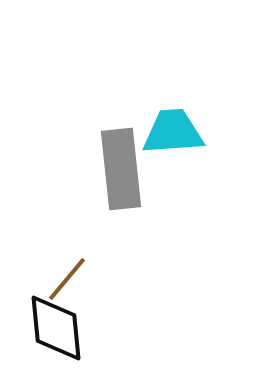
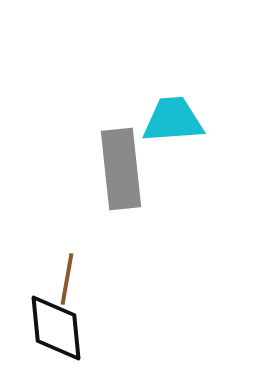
cyan trapezoid: moved 12 px up
brown line: rotated 30 degrees counterclockwise
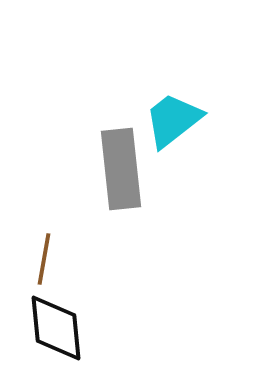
cyan trapezoid: rotated 34 degrees counterclockwise
brown line: moved 23 px left, 20 px up
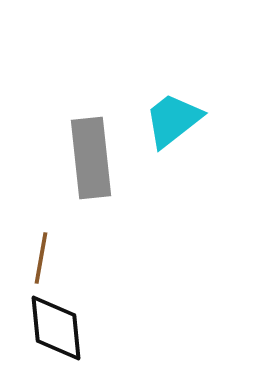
gray rectangle: moved 30 px left, 11 px up
brown line: moved 3 px left, 1 px up
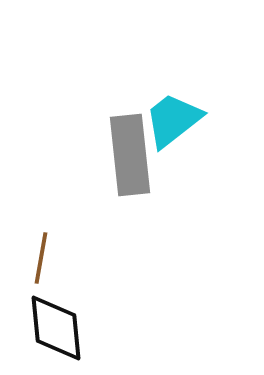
gray rectangle: moved 39 px right, 3 px up
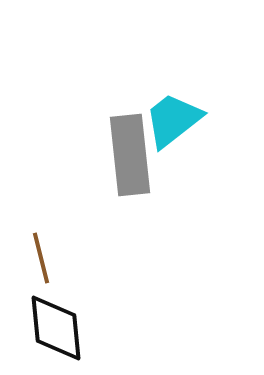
brown line: rotated 24 degrees counterclockwise
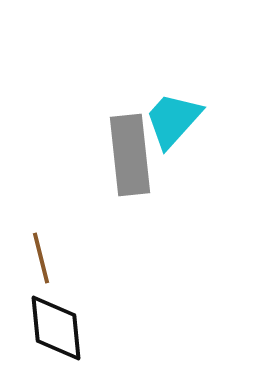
cyan trapezoid: rotated 10 degrees counterclockwise
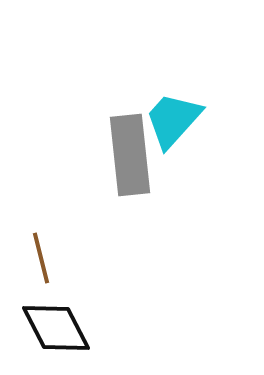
black diamond: rotated 22 degrees counterclockwise
